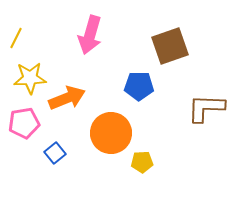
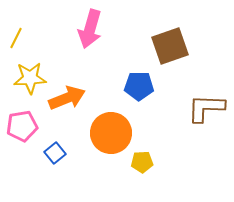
pink arrow: moved 6 px up
pink pentagon: moved 2 px left, 3 px down
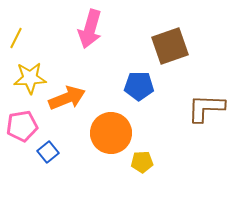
blue square: moved 7 px left, 1 px up
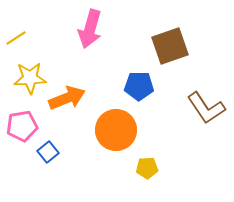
yellow line: rotated 30 degrees clockwise
brown L-shape: rotated 126 degrees counterclockwise
orange circle: moved 5 px right, 3 px up
yellow pentagon: moved 5 px right, 6 px down
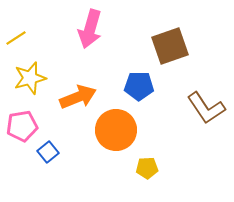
yellow star: rotated 12 degrees counterclockwise
orange arrow: moved 11 px right, 1 px up
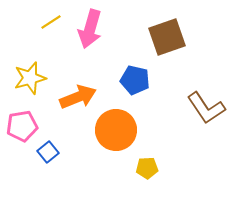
yellow line: moved 35 px right, 16 px up
brown square: moved 3 px left, 9 px up
blue pentagon: moved 4 px left, 6 px up; rotated 12 degrees clockwise
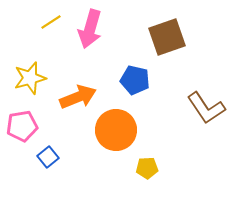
blue square: moved 5 px down
